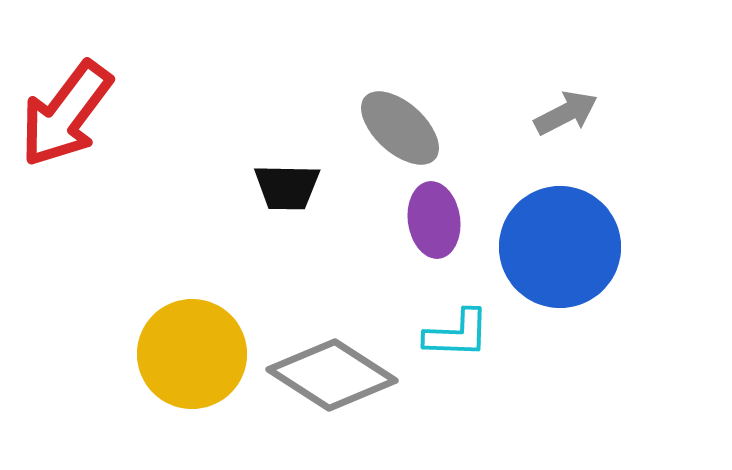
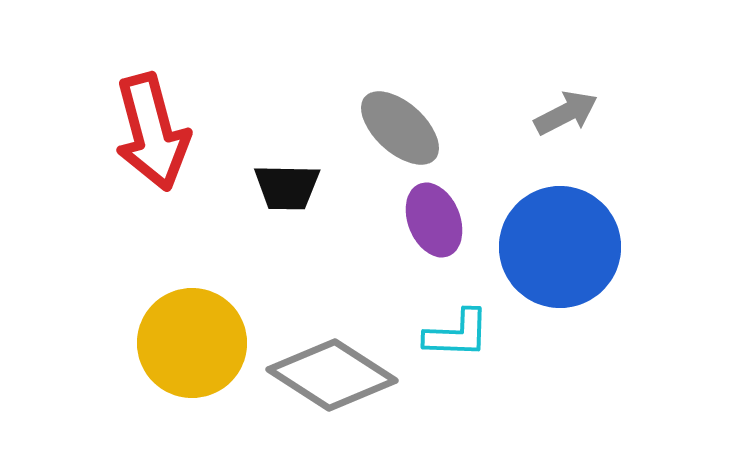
red arrow: moved 86 px right, 18 px down; rotated 52 degrees counterclockwise
purple ellipse: rotated 14 degrees counterclockwise
yellow circle: moved 11 px up
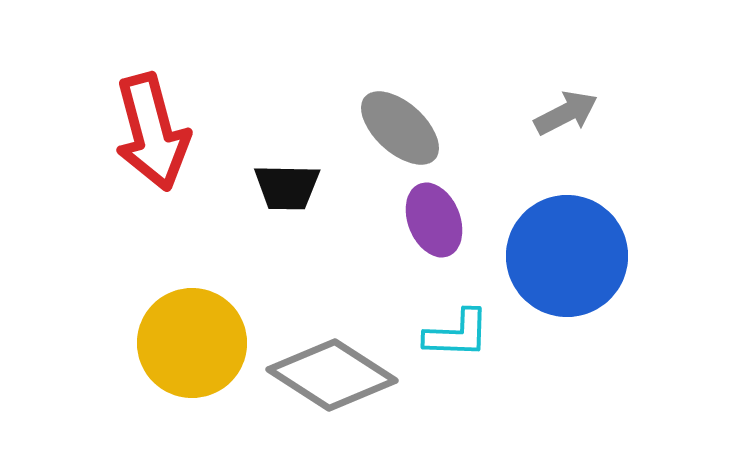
blue circle: moved 7 px right, 9 px down
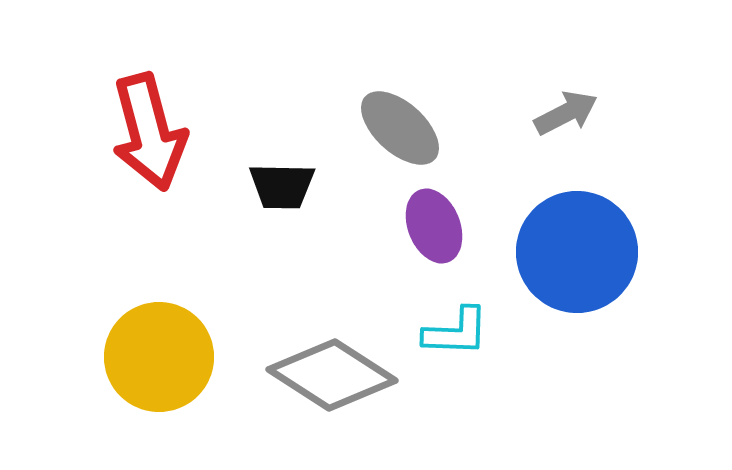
red arrow: moved 3 px left
black trapezoid: moved 5 px left, 1 px up
purple ellipse: moved 6 px down
blue circle: moved 10 px right, 4 px up
cyan L-shape: moved 1 px left, 2 px up
yellow circle: moved 33 px left, 14 px down
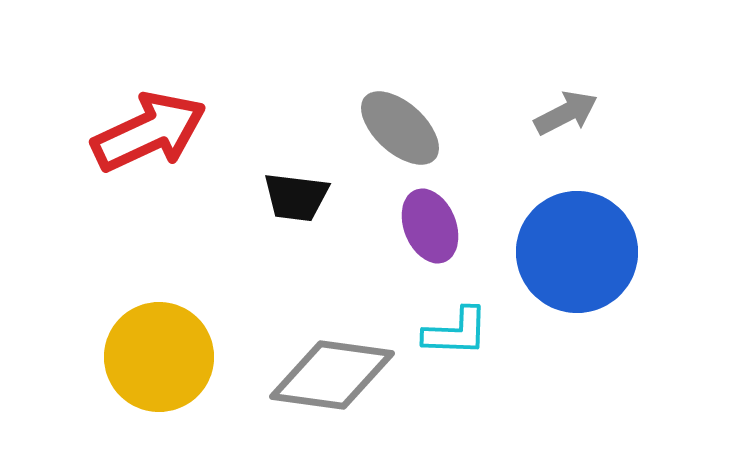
red arrow: rotated 100 degrees counterclockwise
black trapezoid: moved 14 px right, 11 px down; rotated 6 degrees clockwise
purple ellipse: moved 4 px left
gray diamond: rotated 25 degrees counterclockwise
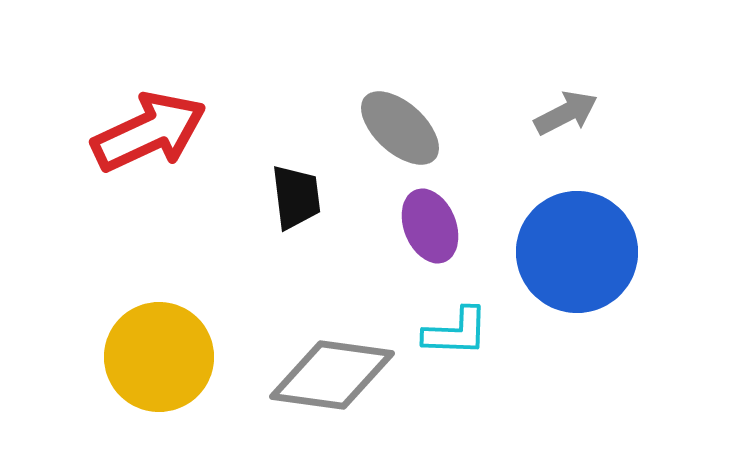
black trapezoid: rotated 104 degrees counterclockwise
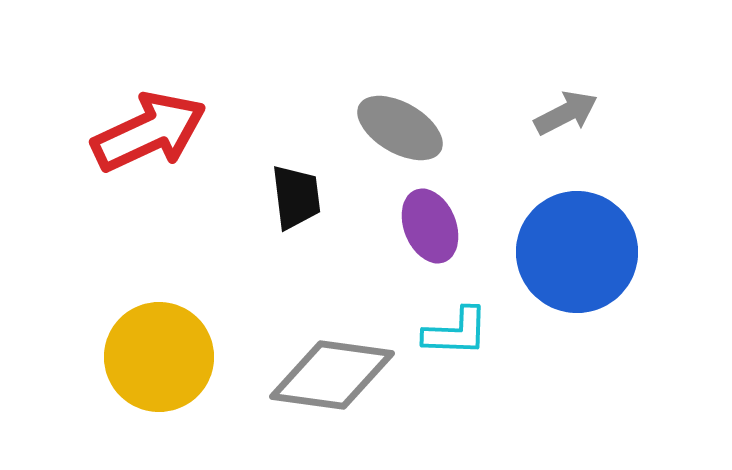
gray ellipse: rotated 12 degrees counterclockwise
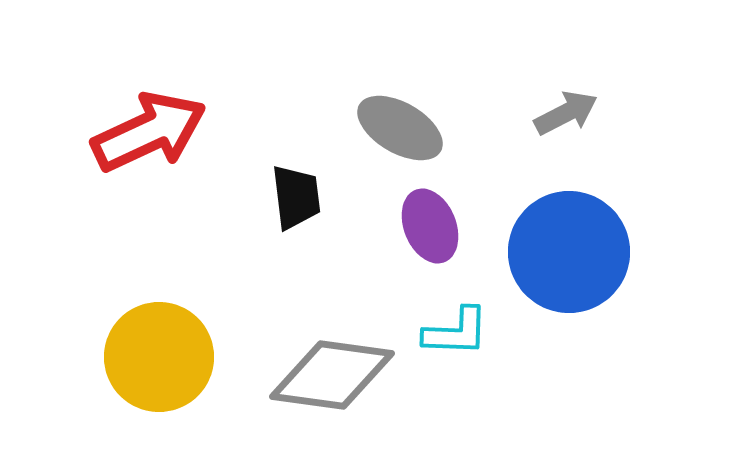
blue circle: moved 8 px left
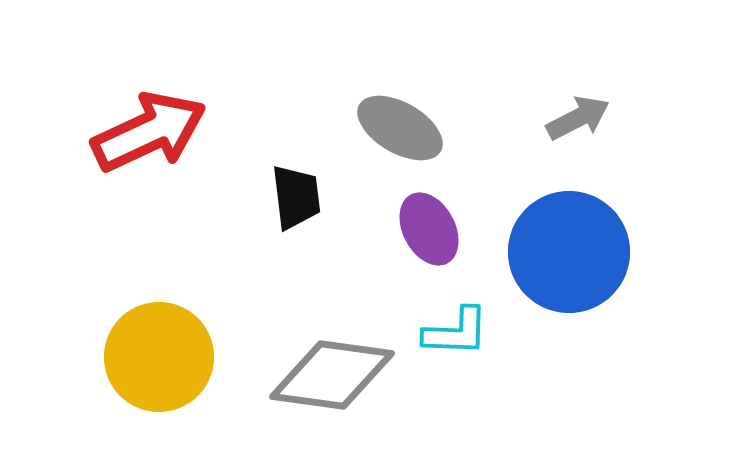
gray arrow: moved 12 px right, 5 px down
purple ellipse: moved 1 px left, 3 px down; rotated 6 degrees counterclockwise
